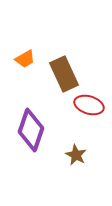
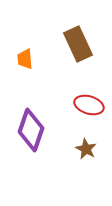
orange trapezoid: rotated 115 degrees clockwise
brown rectangle: moved 14 px right, 30 px up
brown star: moved 10 px right, 6 px up
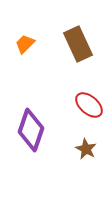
orange trapezoid: moved 15 px up; rotated 50 degrees clockwise
red ellipse: rotated 24 degrees clockwise
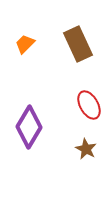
red ellipse: rotated 20 degrees clockwise
purple diamond: moved 2 px left, 3 px up; rotated 12 degrees clockwise
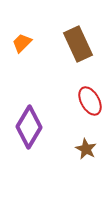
orange trapezoid: moved 3 px left, 1 px up
red ellipse: moved 1 px right, 4 px up
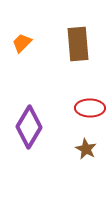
brown rectangle: rotated 20 degrees clockwise
red ellipse: moved 7 px down; rotated 60 degrees counterclockwise
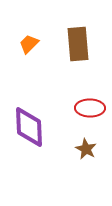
orange trapezoid: moved 7 px right, 1 px down
purple diamond: rotated 33 degrees counterclockwise
